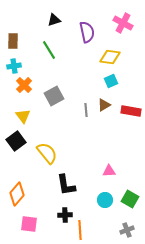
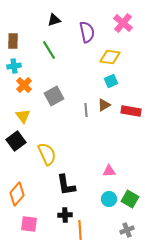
pink cross: rotated 12 degrees clockwise
yellow semicircle: moved 1 px down; rotated 15 degrees clockwise
cyan circle: moved 4 px right, 1 px up
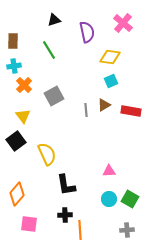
gray cross: rotated 16 degrees clockwise
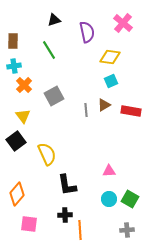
black L-shape: moved 1 px right
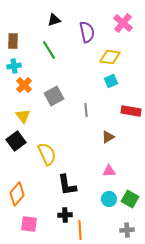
brown triangle: moved 4 px right, 32 px down
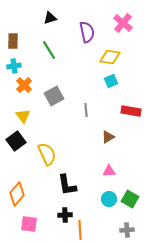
black triangle: moved 4 px left, 2 px up
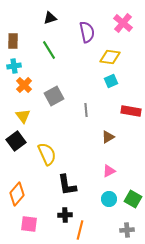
pink triangle: rotated 24 degrees counterclockwise
green square: moved 3 px right
orange line: rotated 18 degrees clockwise
